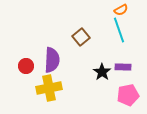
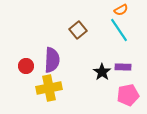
cyan line: rotated 15 degrees counterclockwise
brown square: moved 3 px left, 7 px up
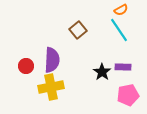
yellow cross: moved 2 px right, 1 px up
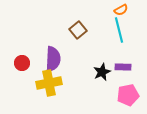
cyan line: rotated 20 degrees clockwise
purple semicircle: moved 1 px right, 1 px up
red circle: moved 4 px left, 3 px up
black star: rotated 12 degrees clockwise
yellow cross: moved 2 px left, 4 px up
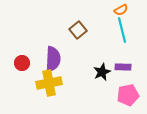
cyan line: moved 3 px right
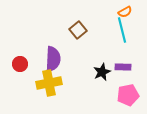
orange semicircle: moved 4 px right, 2 px down
red circle: moved 2 px left, 1 px down
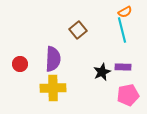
yellow cross: moved 4 px right, 5 px down; rotated 10 degrees clockwise
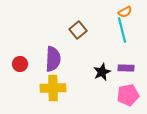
purple rectangle: moved 3 px right, 1 px down
